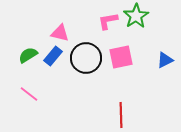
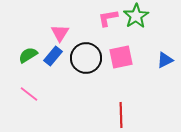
pink L-shape: moved 3 px up
pink triangle: rotated 48 degrees clockwise
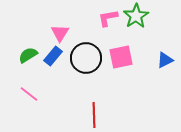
red line: moved 27 px left
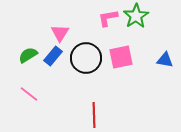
blue triangle: rotated 36 degrees clockwise
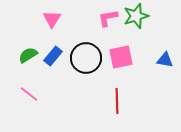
green star: rotated 15 degrees clockwise
pink triangle: moved 8 px left, 14 px up
red line: moved 23 px right, 14 px up
